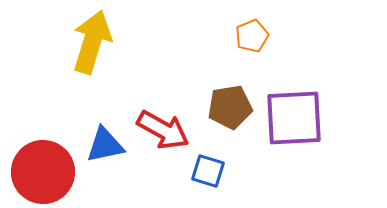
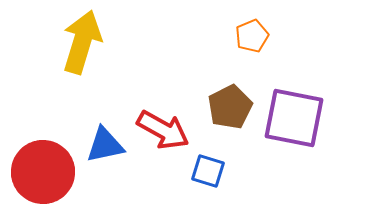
yellow arrow: moved 10 px left
brown pentagon: rotated 18 degrees counterclockwise
purple square: rotated 14 degrees clockwise
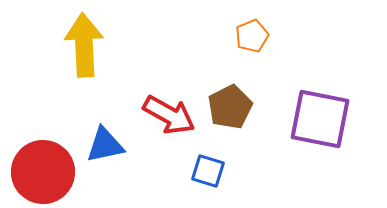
yellow arrow: moved 2 px right, 3 px down; rotated 20 degrees counterclockwise
purple square: moved 26 px right, 1 px down
red arrow: moved 6 px right, 15 px up
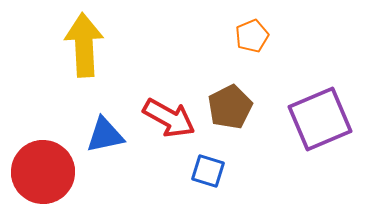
red arrow: moved 3 px down
purple square: rotated 34 degrees counterclockwise
blue triangle: moved 10 px up
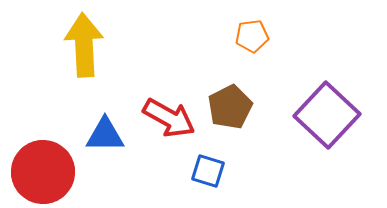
orange pentagon: rotated 16 degrees clockwise
purple square: moved 7 px right, 4 px up; rotated 24 degrees counterclockwise
blue triangle: rotated 12 degrees clockwise
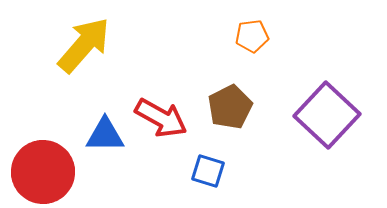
yellow arrow: rotated 44 degrees clockwise
red arrow: moved 8 px left
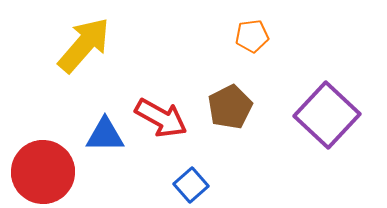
blue square: moved 17 px left, 14 px down; rotated 32 degrees clockwise
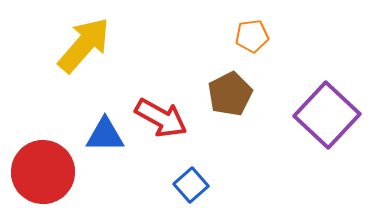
brown pentagon: moved 13 px up
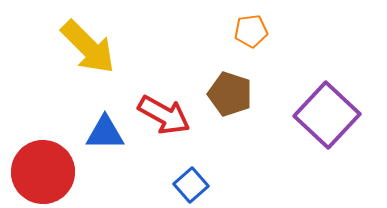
orange pentagon: moved 1 px left, 5 px up
yellow arrow: moved 4 px right, 2 px down; rotated 94 degrees clockwise
brown pentagon: rotated 27 degrees counterclockwise
red arrow: moved 3 px right, 3 px up
blue triangle: moved 2 px up
